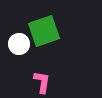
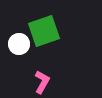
pink L-shape: rotated 20 degrees clockwise
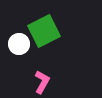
green square: rotated 8 degrees counterclockwise
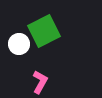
pink L-shape: moved 2 px left
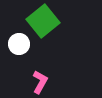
green square: moved 1 px left, 10 px up; rotated 12 degrees counterclockwise
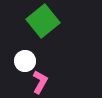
white circle: moved 6 px right, 17 px down
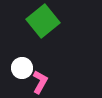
white circle: moved 3 px left, 7 px down
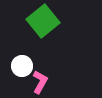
white circle: moved 2 px up
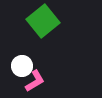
pink L-shape: moved 5 px left, 1 px up; rotated 30 degrees clockwise
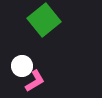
green square: moved 1 px right, 1 px up
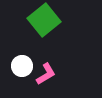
pink L-shape: moved 11 px right, 7 px up
